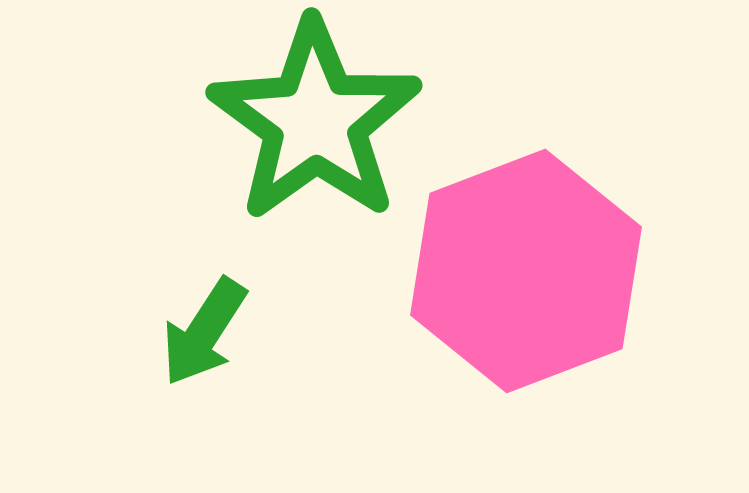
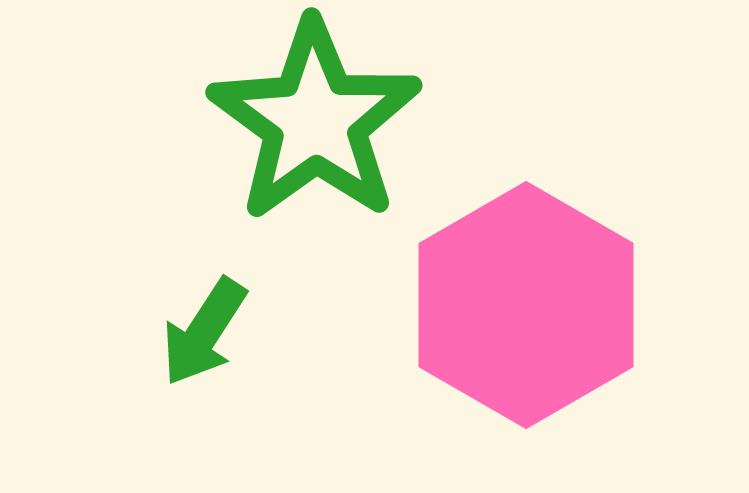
pink hexagon: moved 34 px down; rotated 9 degrees counterclockwise
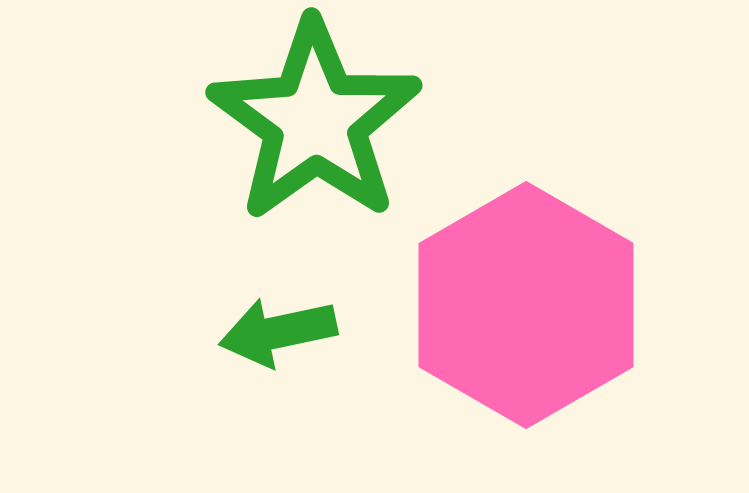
green arrow: moved 74 px right; rotated 45 degrees clockwise
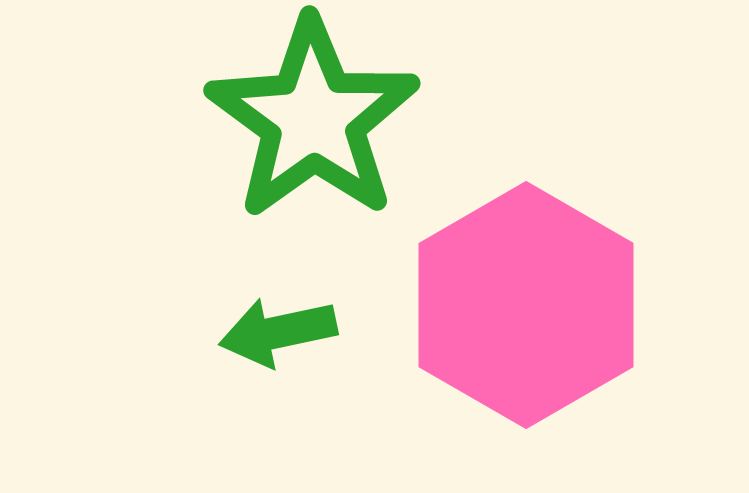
green star: moved 2 px left, 2 px up
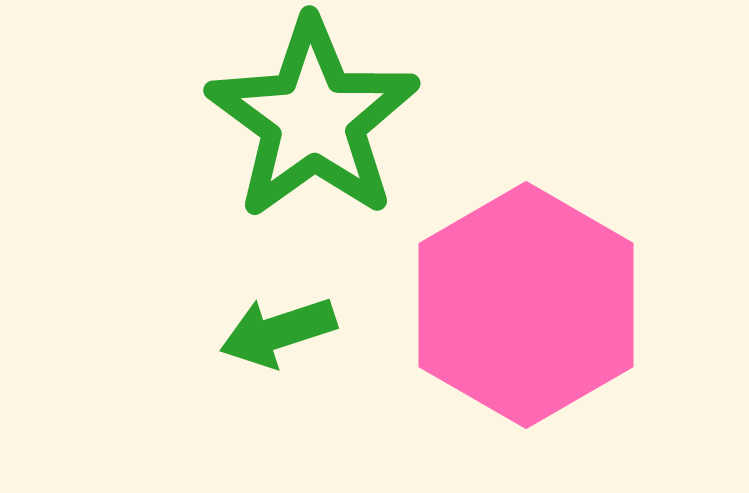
green arrow: rotated 6 degrees counterclockwise
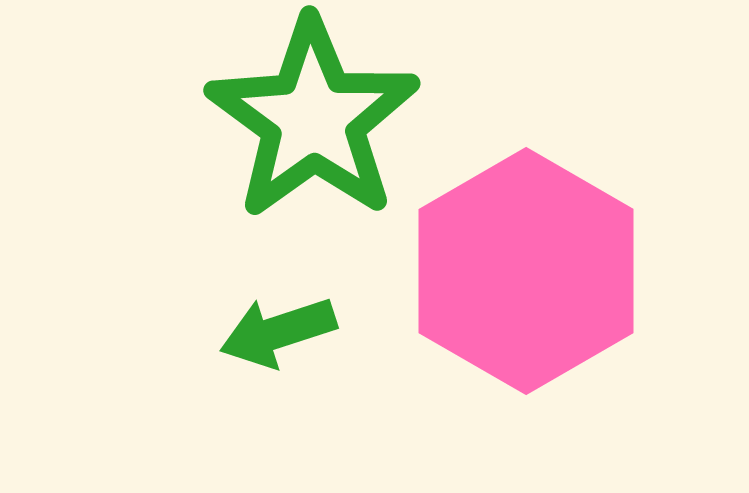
pink hexagon: moved 34 px up
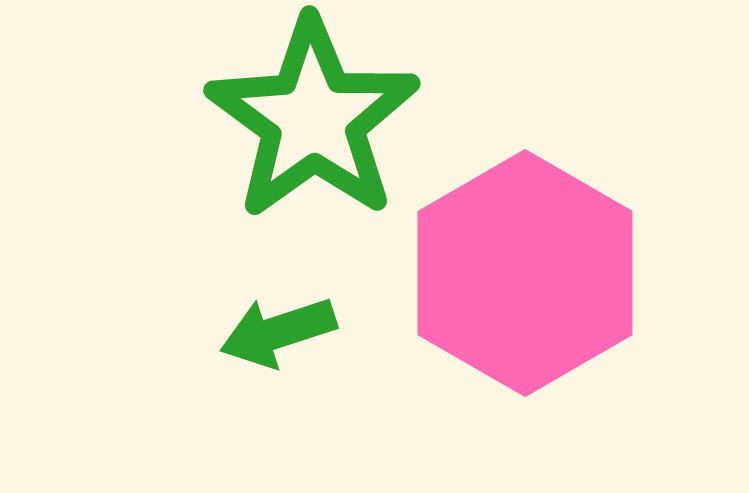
pink hexagon: moved 1 px left, 2 px down
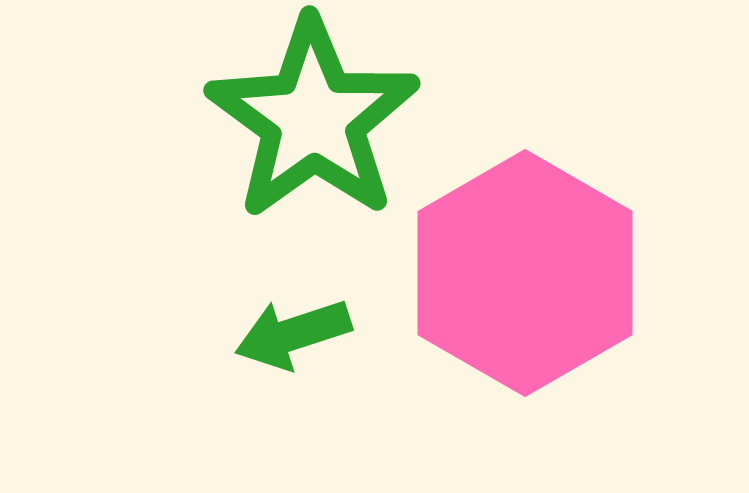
green arrow: moved 15 px right, 2 px down
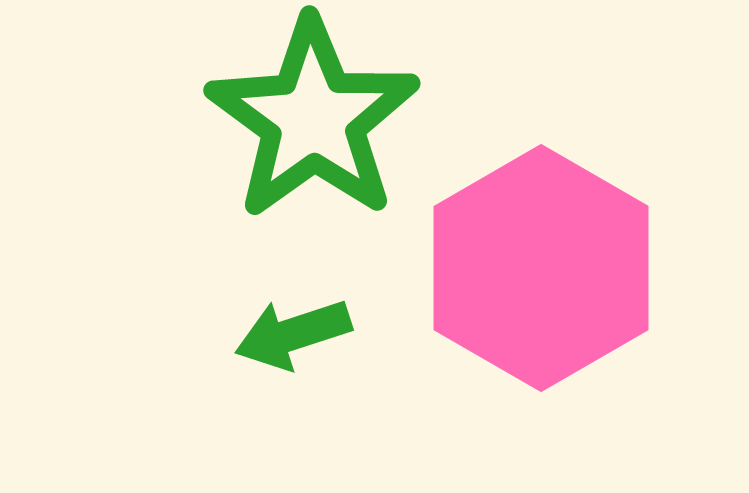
pink hexagon: moved 16 px right, 5 px up
